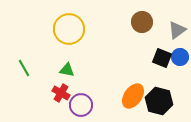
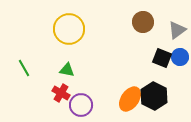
brown circle: moved 1 px right
orange ellipse: moved 3 px left, 3 px down
black hexagon: moved 5 px left, 5 px up; rotated 12 degrees clockwise
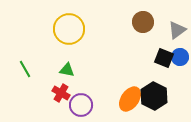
black square: moved 2 px right
green line: moved 1 px right, 1 px down
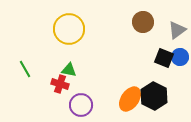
green triangle: moved 2 px right
red cross: moved 1 px left, 9 px up; rotated 12 degrees counterclockwise
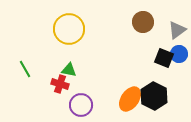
blue circle: moved 1 px left, 3 px up
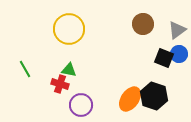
brown circle: moved 2 px down
black hexagon: rotated 8 degrees counterclockwise
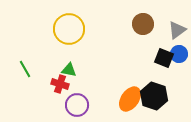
purple circle: moved 4 px left
